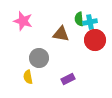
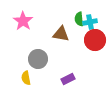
pink star: rotated 18 degrees clockwise
gray circle: moved 1 px left, 1 px down
yellow semicircle: moved 2 px left, 1 px down
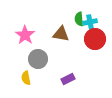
pink star: moved 2 px right, 14 px down
red circle: moved 1 px up
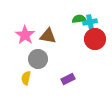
green semicircle: rotated 88 degrees clockwise
brown triangle: moved 13 px left, 2 px down
yellow semicircle: rotated 24 degrees clockwise
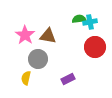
red circle: moved 8 px down
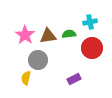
green semicircle: moved 10 px left, 15 px down
brown triangle: rotated 18 degrees counterclockwise
red circle: moved 3 px left, 1 px down
gray circle: moved 1 px down
purple rectangle: moved 6 px right
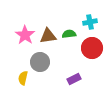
gray circle: moved 2 px right, 2 px down
yellow semicircle: moved 3 px left
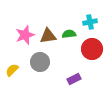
pink star: rotated 18 degrees clockwise
red circle: moved 1 px down
yellow semicircle: moved 11 px left, 8 px up; rotated 32 degrees clockwise
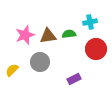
red circle: moved 4 px right
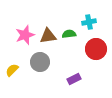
cyan cross: moved 1 px left
